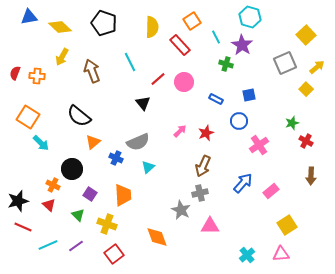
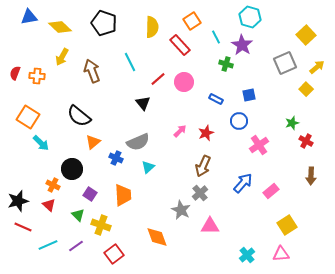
gray cross at (200, 193): rotated 28 degrees counterclockwise
yellow cross at (107, 224): moved 6 px left, 1 px down
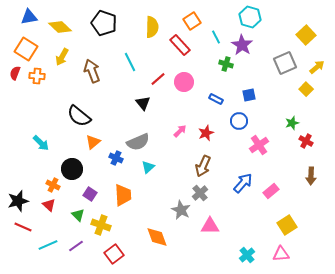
orange square at (28, 117): moved 2 px left, 68 px up
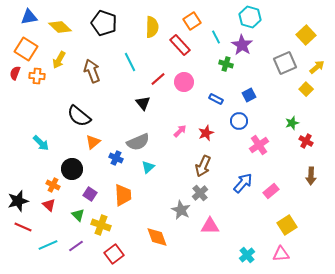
yellow arrow at (62, 57): moved 3 px left, 3 px down
blue square at (249, 95): rotated 16 degrees counterclockwise
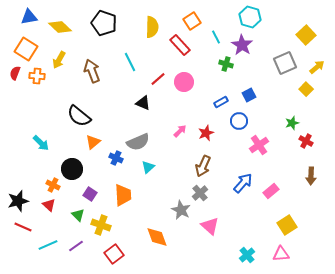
blue rectangle at (216, 99): moved 5 px right, 3 px down; rotated 56 degrees counterclockwise
black triangle at (143, 103): rotated 28 degrees counterclockwise
pink triangle at (210, 226): rotated 42 degrees clockwise
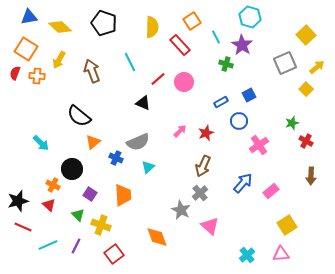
purple line at (76, 246): rotated 28 degrees counterclockwise
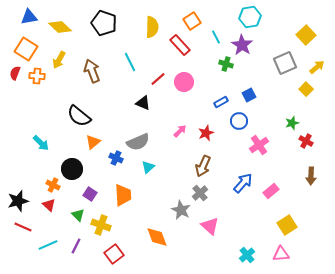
cyan hexagon at (250, 17): rotated 25 degrees counterclockwise
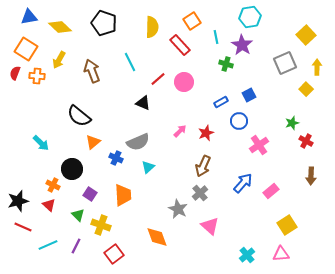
cyan line at (216, 37): rotated 16 degrees clockwise
yellow arrow at (317, 67): rotated 49 degrees counterclockwise
gray star at (181, 210): moved 3 px left, 1 px up
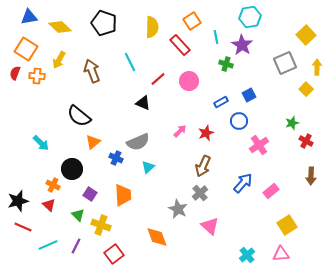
pink circle at (184, 82): moved 5 px right, 1 px up
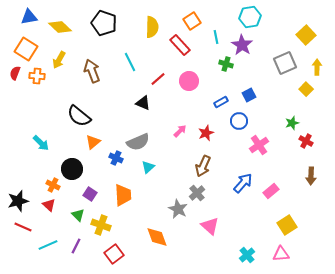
gray cross at (200, 193): moved 3 px left
